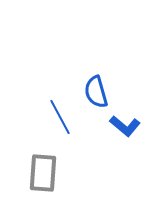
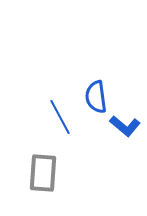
blue semicircle: moved 5 px down; rotated 8 degrees clockwise
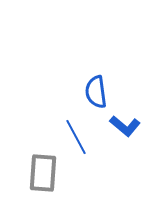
blue semicircle: moved 5 px up
blue line: moved 16 px right, 20 px down
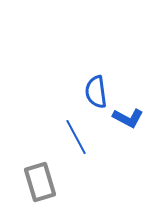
blue L-shape: moved 3 px right, 8 px up; rotated 12 degrees counterclockwise
gray rectangle: moved 3 px left, 9 px down; rotated 21 degrees counterclockwise
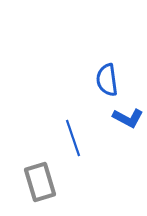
blue semicircle: moved 11 px right, 12 px up
blue line: moved 3 px left, 1 px down; rotated 9 degrees clockwise
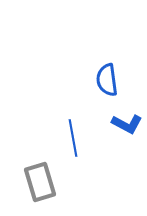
blue L-shape: moved 1 px left, 6 px down
blue line: rotated 9 degrees clockwise
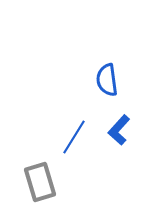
blue L-shape: moved 8 px left, 6 px down; rotated 104 degrees clockwise
blue line: moved 1 px right, 1 px up; rotated 42 degrees clockwise
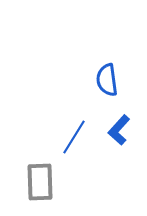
gray rectangle: rotated 15 degrees clockwise
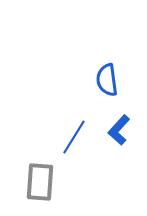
gray rectangle: rotated 6 degrees clockwise
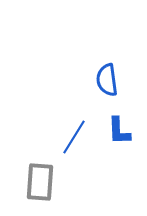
blue L-shape: moved 1 px down; rotated 44 degrees counterclockwise
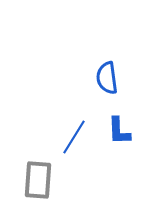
blue semicircle: moved 2 px up
gray rectangle: moved 2 px left, 2 px up
